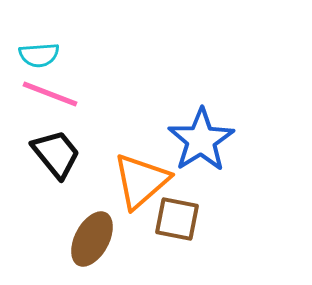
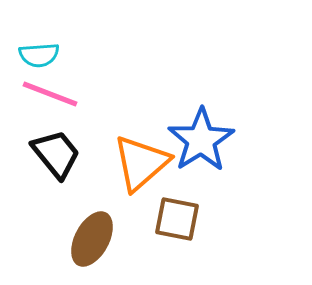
orange triangle: moved 18 px up
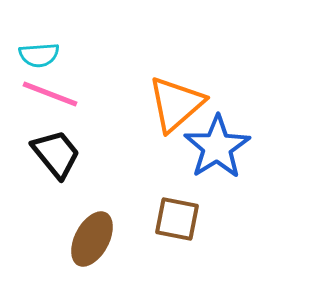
blue star: moved 16 px right, 7 px down
orange triangle: moved 35 px right, 59 px up
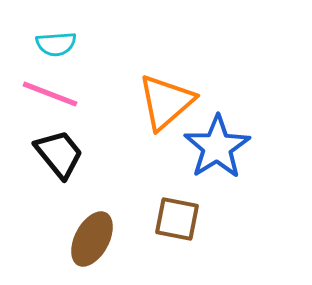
cyan semicircle: moved 17 px right, 11 px up
orange triangle: moved 10 px left, 2 px up
black trapezoid: moved 3 px right
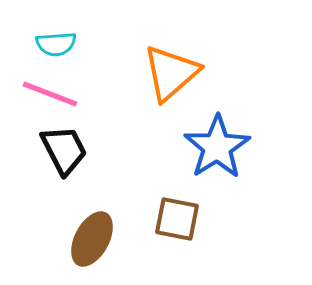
orange triangle: moved 5 px right, 29 px up
black trapezoid: moved 5 px right, 4 px up; rotated 12 degrees clockwise
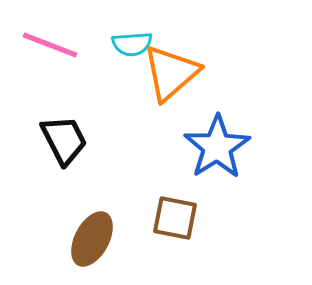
cyan semicircle: moved 76 px right
pink line: moved 49 px up
black trapezoid: moved 10 px up
brown square: moved 2 px left, 1 px up
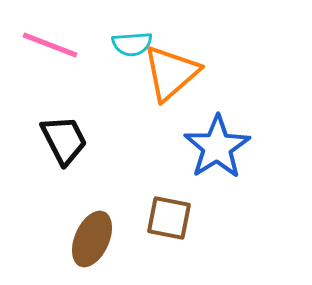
brown square: moved 6 px left
brown ellipse: rotated 4 degrees counterclockwise
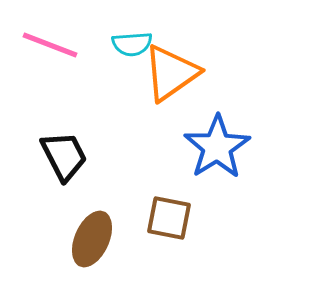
orange triangle: rotated 6 degrees clockwise
black trapezoid: moved 16 px down
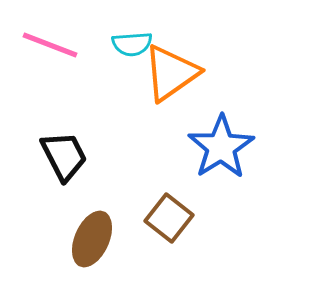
blue star: moved 4 px right
brown square: rotated 27 degrees clockwise
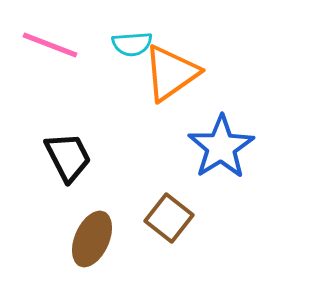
black trapezoid: moved 4 px right, 1 px down
